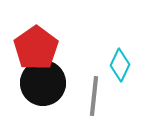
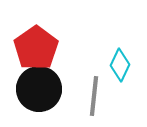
black circle: moved 4 px left, 6 px down
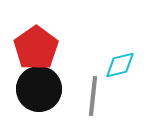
cyan diamond: rotated 52 degrees clockwise
gray line: moved 1 px left
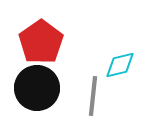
red pentagon: moved 5 px right, 6 px up
black circle: moved 2 px left, 1 px up
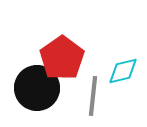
red pentagon: moved 21 px right, 16 px down
cyan diamond: moved 3 px right, 6 px down
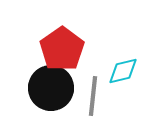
red pentagon: moved 9 px up
black circle: moved 14 px right
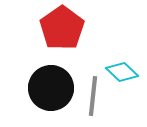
red pentagon: moved 21 px up
cyan diamond: moved 1 px left, 1 px down; rotated 56 degrees clockwise
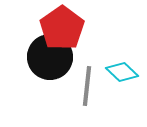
black circle: moved 1 px left, 31 px up
gray line: moved 6 px left, 10 px up
